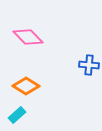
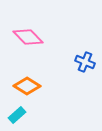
blue cross: moved 4 px left, 3 px up; rotated 18 degrees clockwise
orange diamond: moved 1 px right
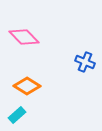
pink diamond: moved 4 px left
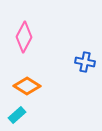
pink diamond: rotated 72 degrees clockwise
blue cross: rotated 12 degrees counterclockwise
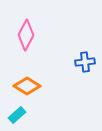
pink diamond: moved 2 px right, 2 px up
blue cross: rotated 18 degrees counterclockwise
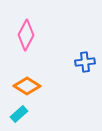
cyan rectangle: moved 2 px right, 1 px up
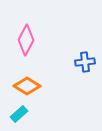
pink diamond: moved 5 px down
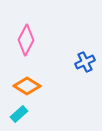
blue cross: rotated 18 degrees counterclockwise
